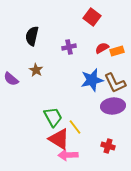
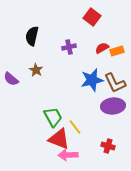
red triangle: rotated 10 degrees counterclockwise
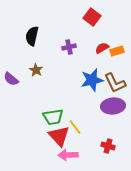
green trapezoid: rotated 110 degrees clockwise
red triangle: moved 3 px up; rotated 25 degrees clockwise
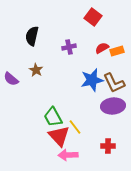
red square: moved 1 px right
brown L-shape: moved 1 px left
green trapezoid: rotated 70 degrees clockwise
red cross: rotated 16 degrees counterclockwise
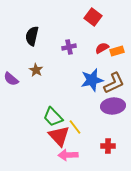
brown L-shape: rotated 90 degrees counterclockwise
green trapezoid: rotated 15 degrees counterclockwise
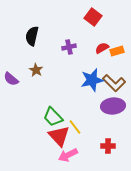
brown L-shape: rotated 70 degrees clockwise
pink arrow: rotated 24 degrees counterclockwise
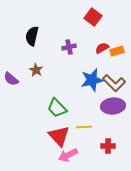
green trapezoid: moved 4 px right, 9 px up
yellow line: moved 9 px right; rotated 56 degrees counterclockwise
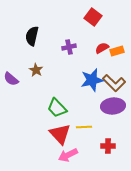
red triangle: moved 1 px right, 2 px up
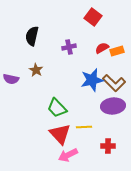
purple semicircle: rotated 28 degrees counterclockwise
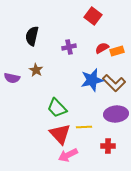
red square: moved 1 px up
purple semicircle: moved 1 px right, 1 px up
purple ellipse: moved 3 px right, 8 px down
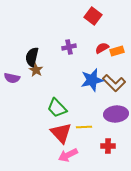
black semicircle: moved 21 px down
red triangle: moved 1 px right, 1 px up
